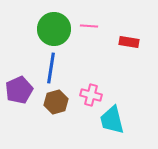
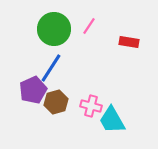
pink line: rotated 60 degrees counterclockwise
blue line: rotated 24 degrees clockwise
purple pentagon: moved 14 px right
pink cross: moved 11 px down
cyan trapezoid: rotated 16 degrees counterclockwise
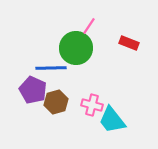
green circle: moved 22 px right, 19 px down
red rectangle: moved 1 px down; rotated 12 degrees clockwise
blue line: rotated 56 degrees clockwise
purple pentagon: rotated 24 degrees counterclockwise
pink cross: moved 1 px right, 1 px up
cyan trapezoid: rotated 8 degrees counterclockwise
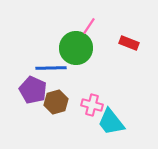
cyan trapezoid: moved 1 px left, 2 px down
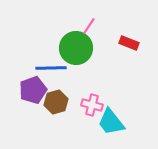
purple pentagon: rotated 28 degrees clockwise
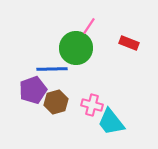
blue line: moved 1 px right, 1 px down
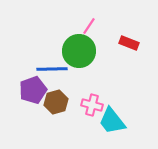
green circle: moved 3 px right, 3 px down
cyan trapezoid: moved 1 px right, 1 px up
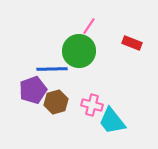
red rectangle: moved 3 px right
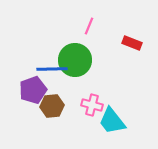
pink line: rotated 12 degrees counterclockwise
green circle: moved 4 px left, 9 px down
brown hexagon: moved 4 px left, 4 px down; rotated 10 degrees clockwise
